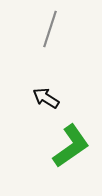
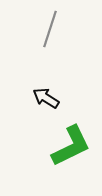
green L-shape: rotated 9 degrees clockwise
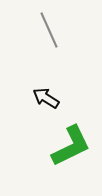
gray line: moved 1 px left, 1 px down; rotated 42 degrees counterclockwise
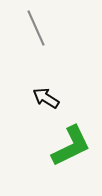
gray line: moved 13 px left, 2 px up
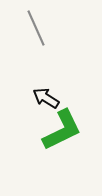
green L-shape: moved 9 px left, 16 px up
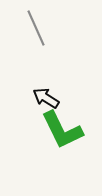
green L-shape: rotated 90 degrees clockwise
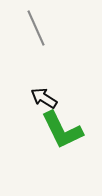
black arrow: moved 2 px left
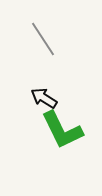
gray line: moved 7 px right, 11 px down; rotated 9 degrees counterclockwise
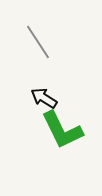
gray line: moved 5 px left, 3 px down
